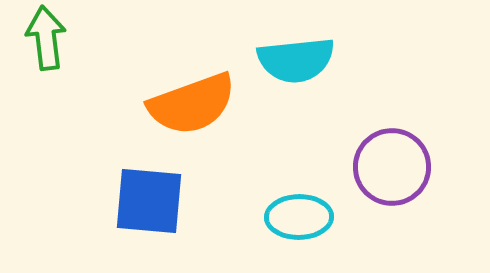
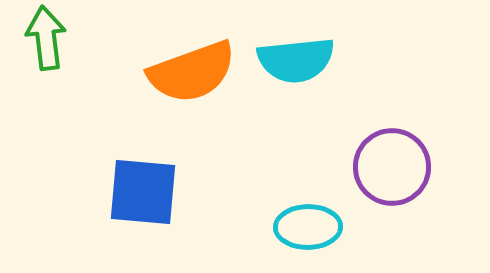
orange semicircle: moved 32 px up
blue square: moved 6 px left, 9 px up
cyan ellipse: moved 9 px right, 10 px down
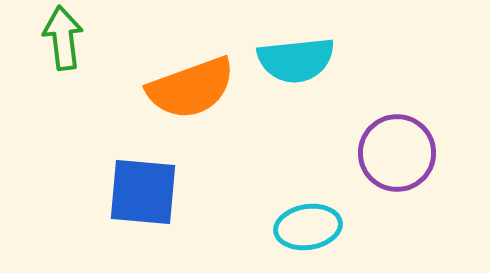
green arrow: moved 17 px right
orange semicircle: moved 1 px left, 16 px down
purple circle: moved 5 px right, 14 px up
cyan ellipse: rotated 8 degrees counterclockwise
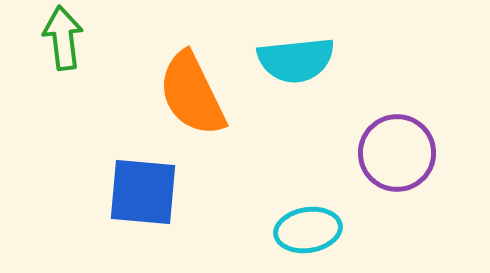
orange semicircle: moved 1 px right, 6 px down; rotated 84 degrees clockwise
cyan ellipse: moved 3 px down
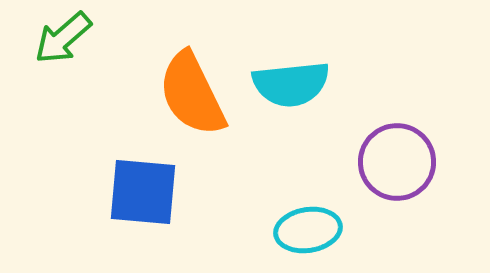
green arrow: rotated 124 degrees counterclockwise
cyan semicircle: moved 5 px left, 24 px down
purple circle: moved 9 px down
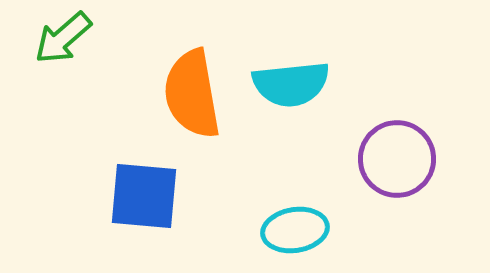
orange semicircle: rotated 16 degrees clockwise
purple circle: moved 3 px up
blue square: moved 1 px right, 4 px down
cyan ellipse: moved 13 px left
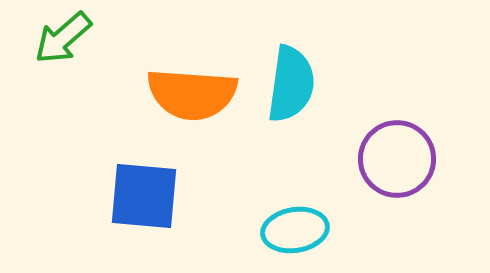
cyan semicircle: rotated 76 degrees counterclockwise
orange semicircle: rotated 76 degrees counterclockwise
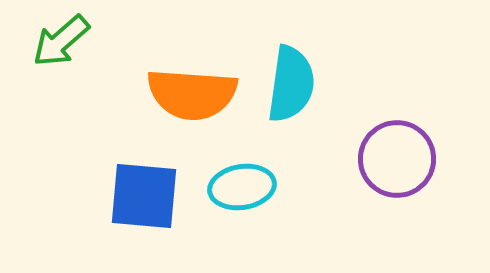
green arrow: moved 2 px left, 3 px down
cyan ellipse: moved 53 px left, 43 px up
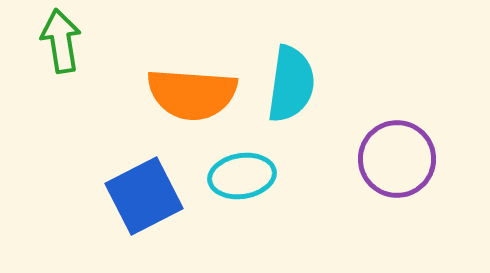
green arrow: rotated 122 degrees clockwise
cyan ellipse: moved 11 px up
blue square: rotated 32 degrees counterclockwise
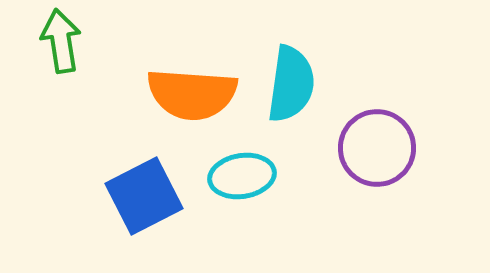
purple circle: moved 20 px left, 11 px up
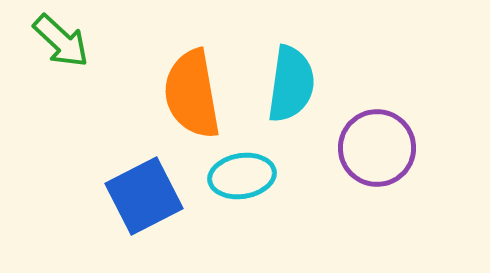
green arrow: rotated 142 degrees clockwise
orange semicircle: rotated 76 degrees clockwise
